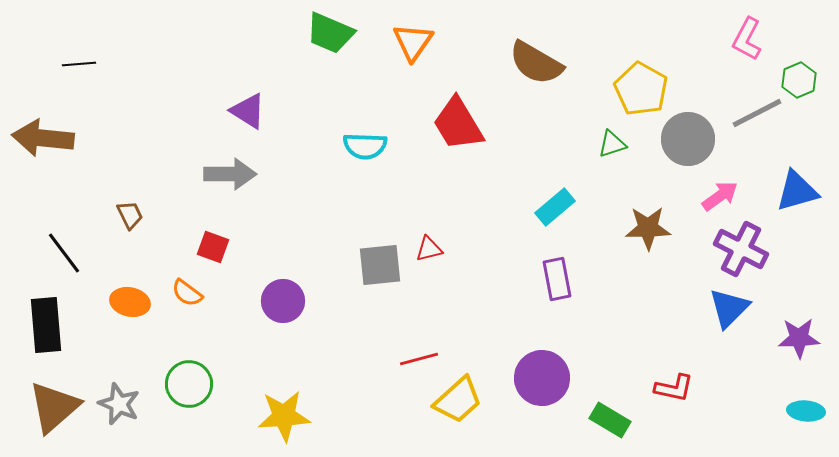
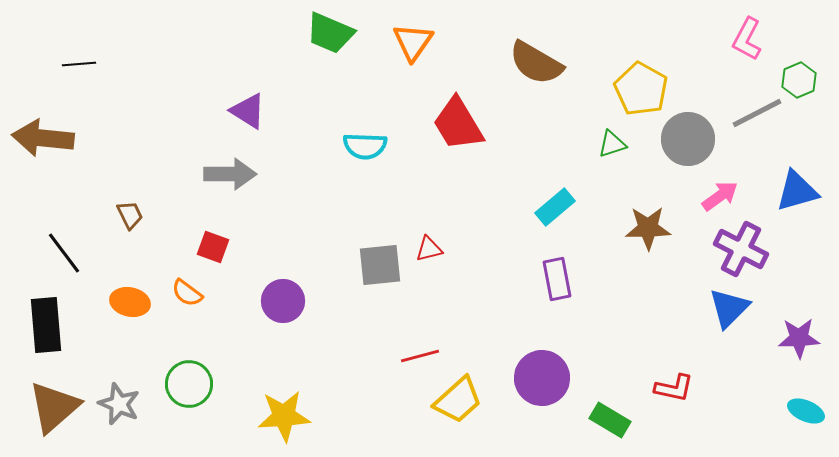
red line at (419, 359): moved 1 px right, 3 px up
cyan ellipse at (806, 411): rotated 18 degrees clockwise
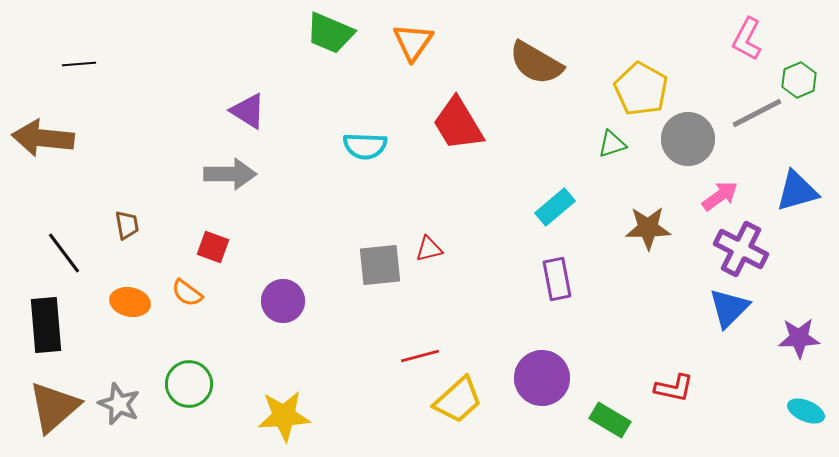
brown trapezoid at (130, 215): moved 3 px left, 10 px down; rotated 16 degrees clockwise
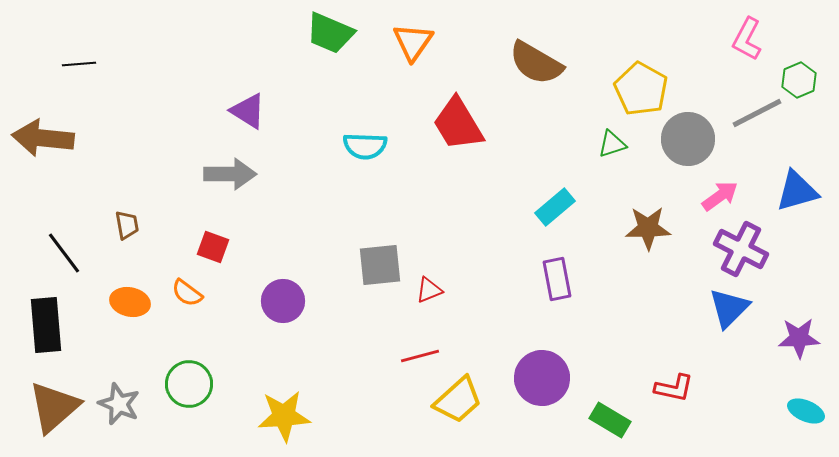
red triangle at (429, 249): moved 41 px down; rotated 8 degrees counterclockwise
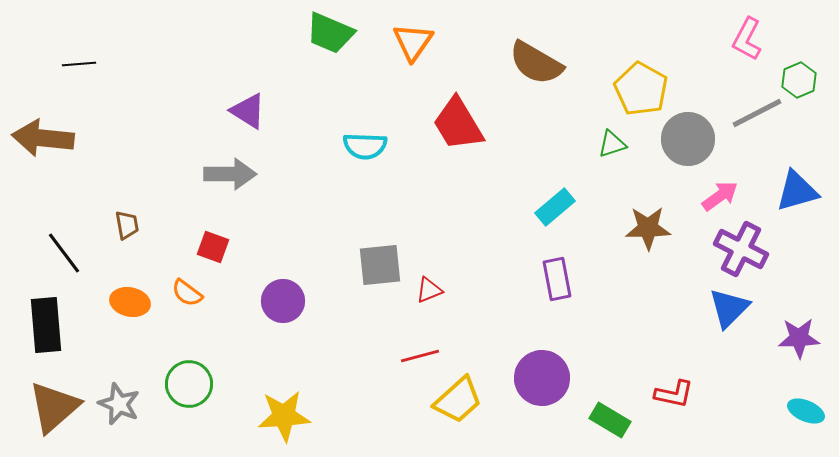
red L-shape at (674, 388): moved 6 px down
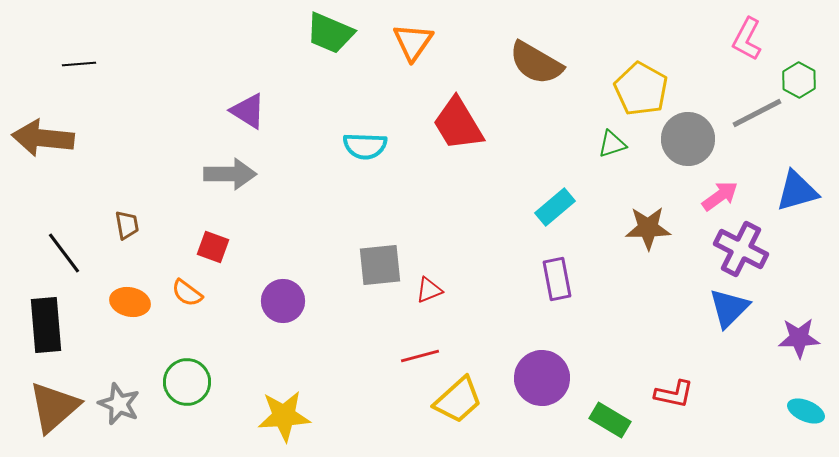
green hexagon at (799, 80): rotated 8 degrees counterclockwise
green circle at (189, 384): moved 2 px left, 2 px up
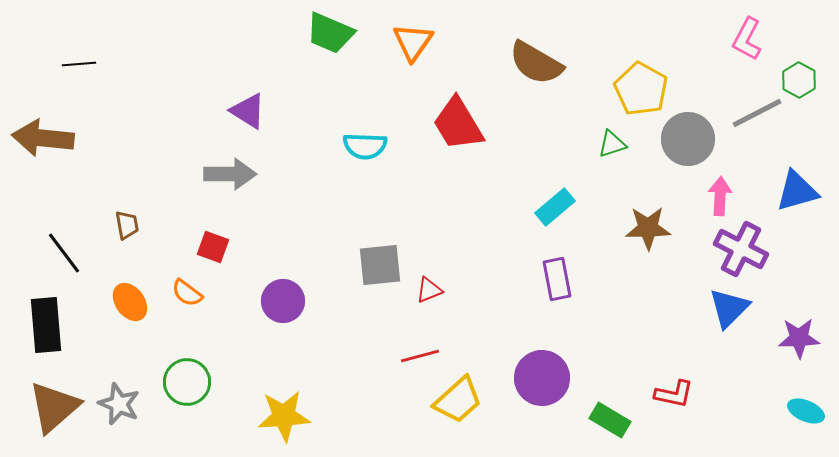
pink arrow at (720, 196): rotated 51 degrees counterclockwise
orange ellipse at (130, 302): rotated 42 degrees clockwise
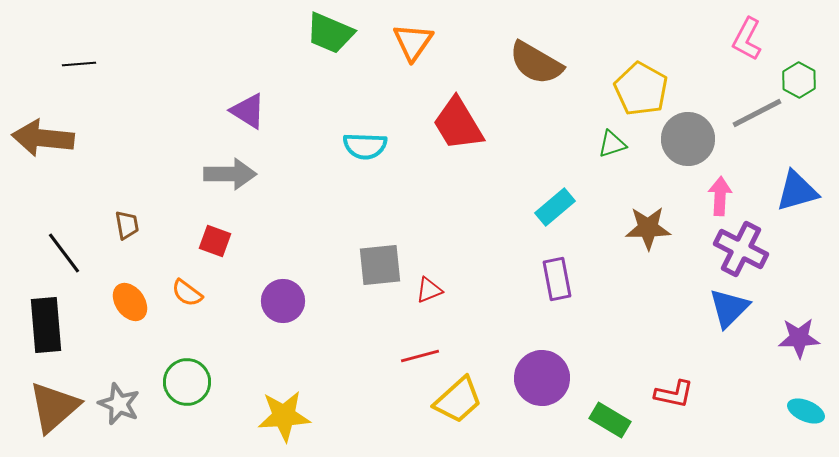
red square at (213, 247): moved 2 px right, 6 px up
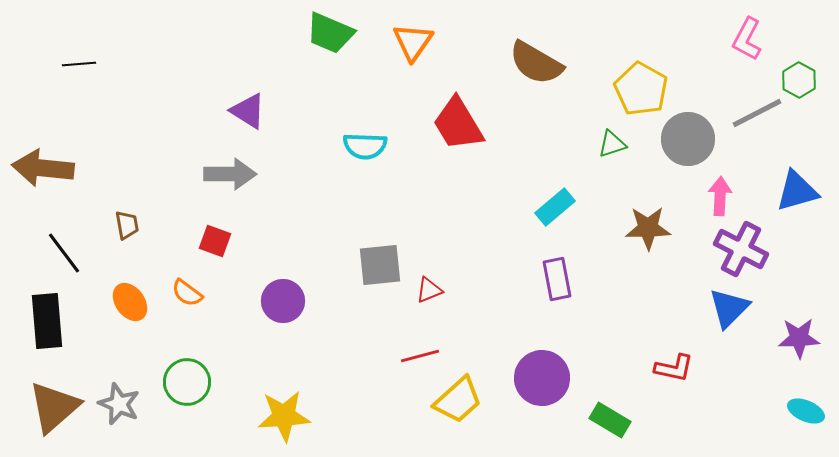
brown arrow at (43, 138): moved 30 px down
black rectangle at (46, 325): moved 1 px right, 4 px up
red L-shape at (674, 394): moved 26 px up
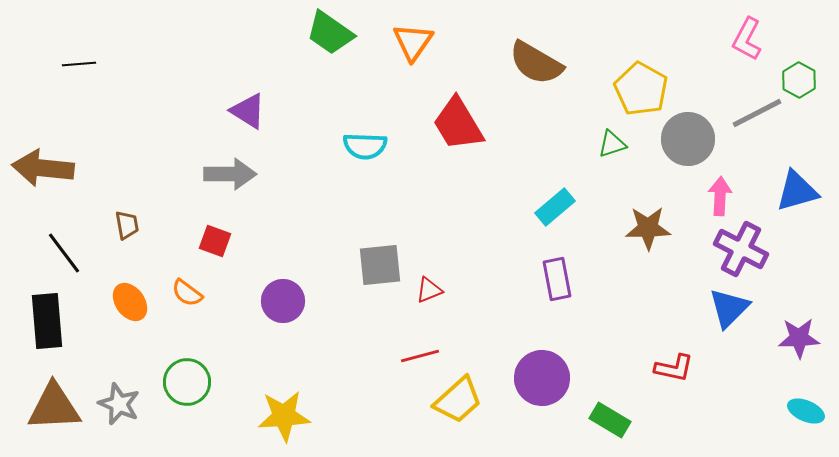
green trapezoid at (330, 33): rotated 12 degrees clockwise
brown triangle at (54, 407): rotated 38 degrees clockwise
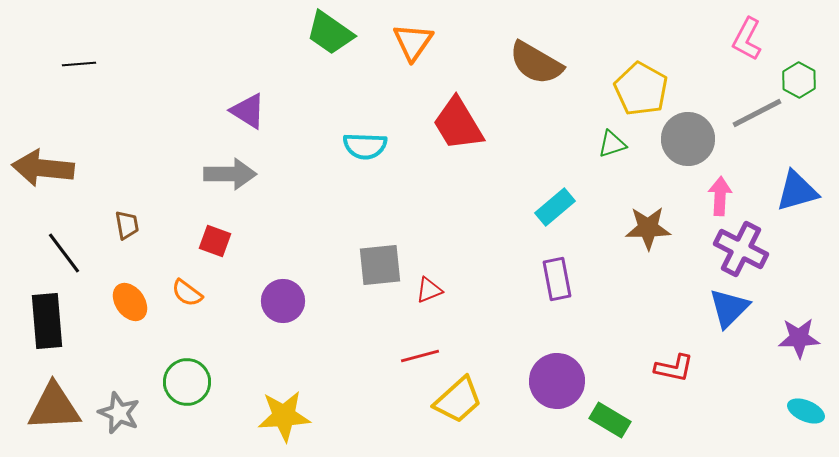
purple circle at (542, 378): moved 15 px right, 3 px down
gray star at (119, 404): moved 9 px down
